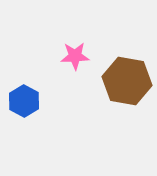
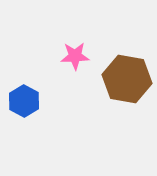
brown hexagon: moved 2 px up
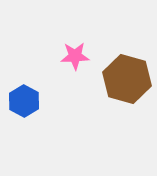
brown hexagon: rotated 6 degrees clockwise
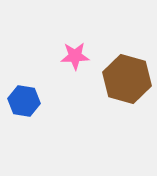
blue hexagon: rotated 20 degrees counterclockwise
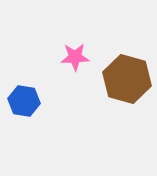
pink star: moved 1 px down
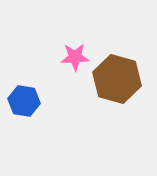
brown hexagon: moved 10 px left
